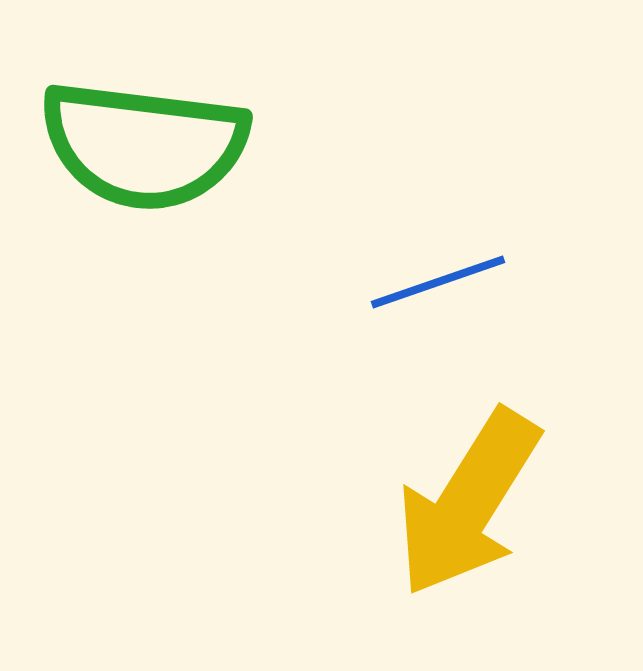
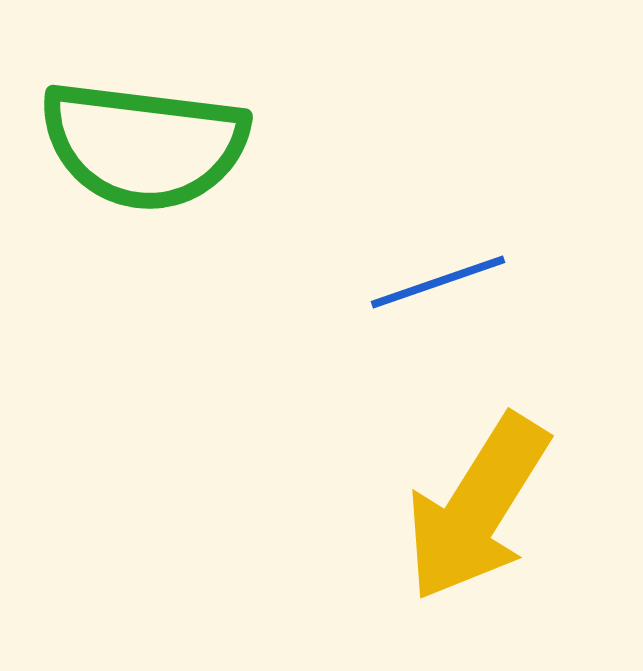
yellow arrow: moved 9 px right, 5 px down
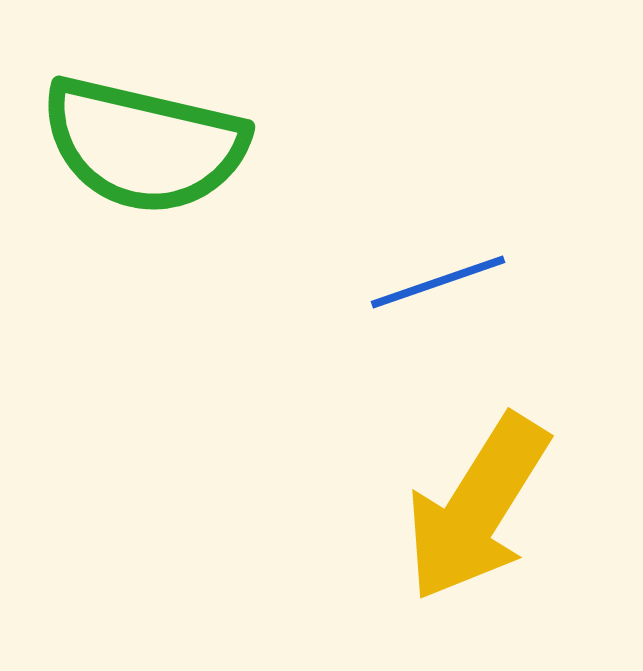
green semicircle: rotated 6 degrees clockwise
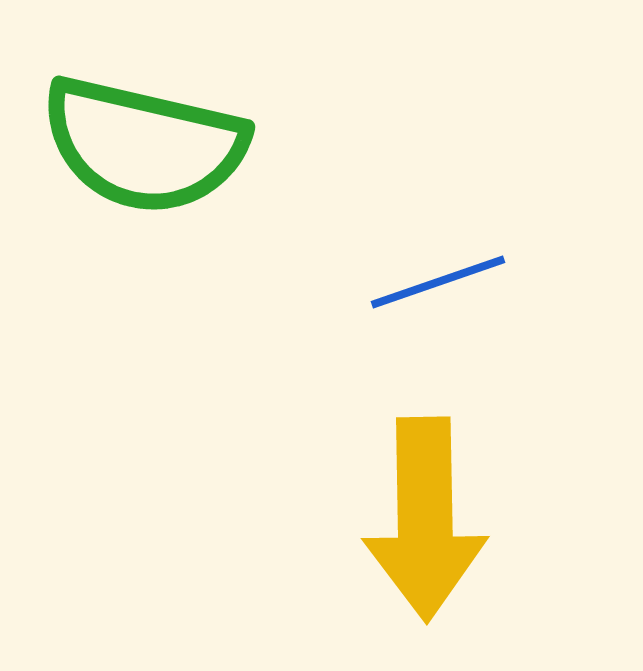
yellow arrow: moved 52 px left, 11 px down; rotated 33 degrees counterclockwise
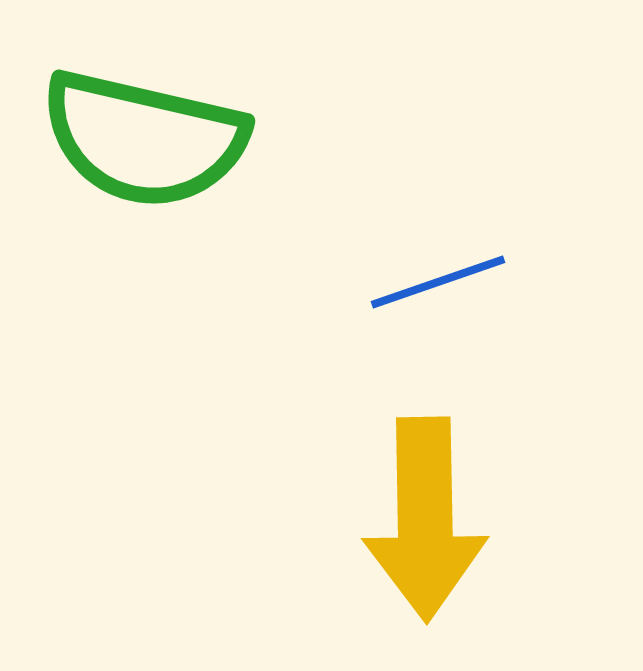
green semicircle: moved 6 px up
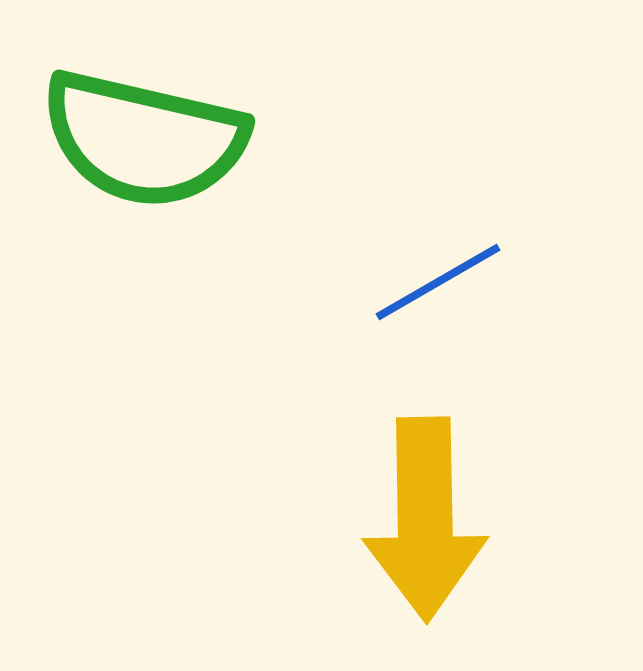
blue line: rotated 11 degrees counterclockwise
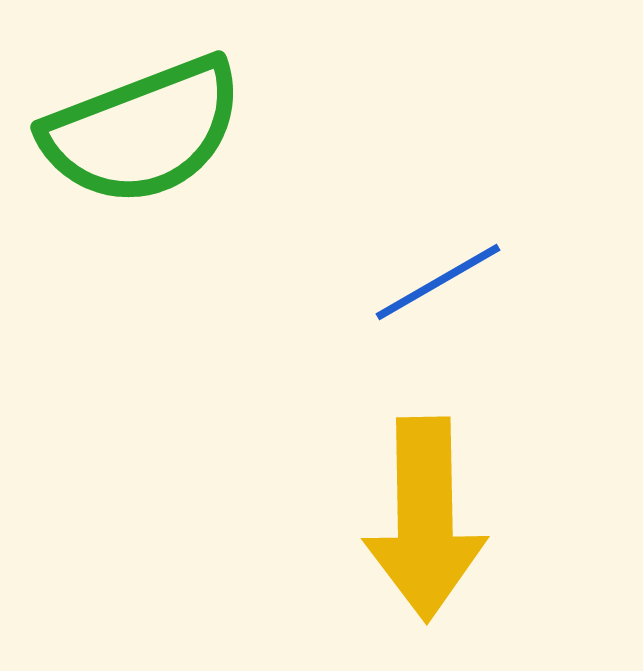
green semicircle: moved 1 px left, 8 px up; rotated 34 degrees counterclockwise
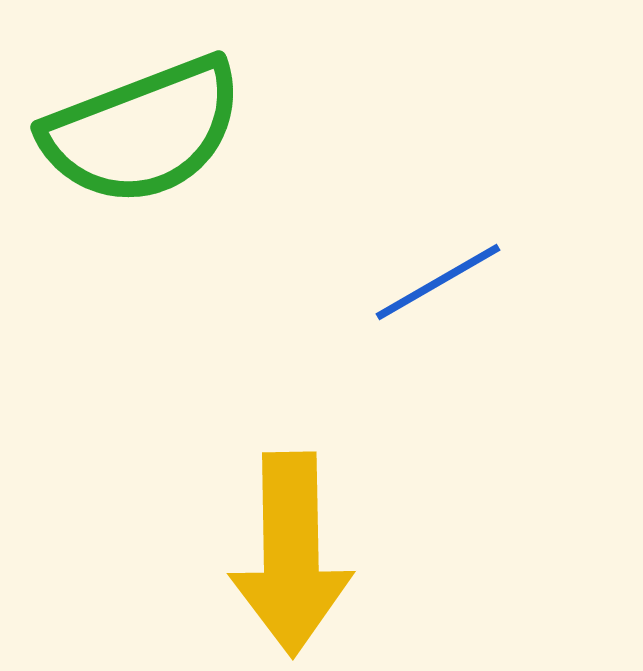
yellow arrow: moved 134 px left, 35 px down
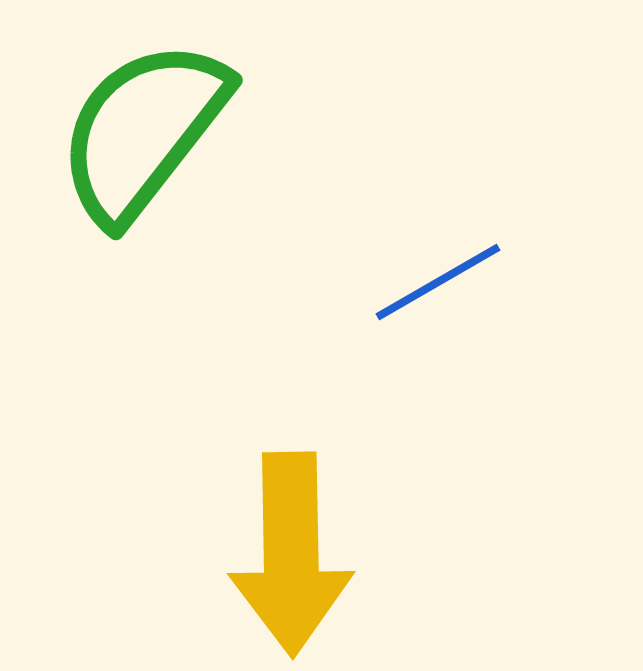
green semicircle: rotated 149 degrees clockwise
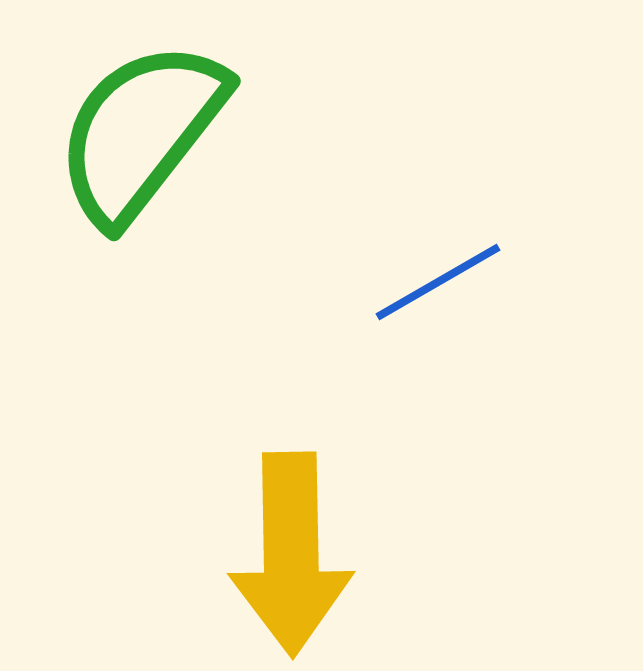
green semicircle: moved 2 px left, 1 px down
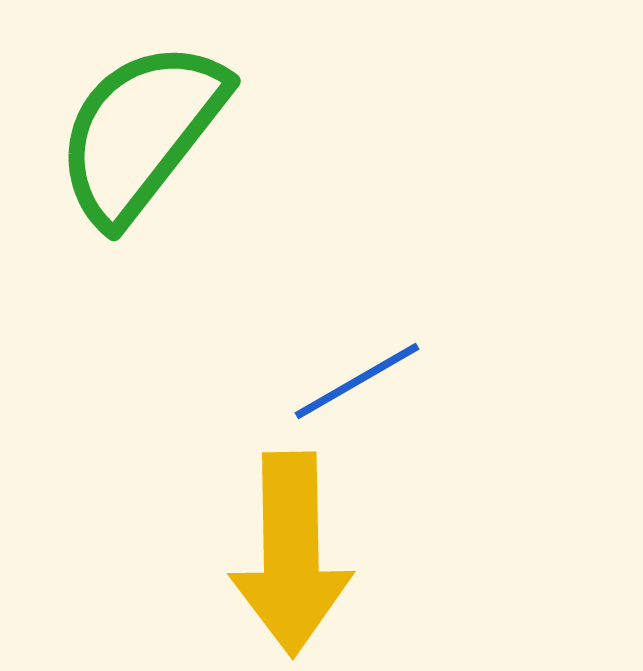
blue line: moved 81 px left, 99 px down
